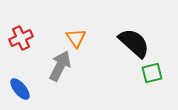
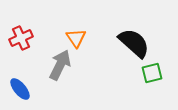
gray arrow: moved 1 px up
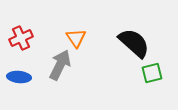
blue ellipse: moved 1 px left, 12 px up; rotated 45 degrees counterclockwise
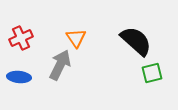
black semicircle: moved 2 px right, 2 px up
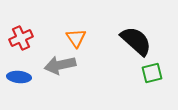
gray arrow: rotated 128 degrees counterclockwise
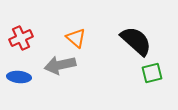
orange triangle: rotated 15 degrees counterclockwise
